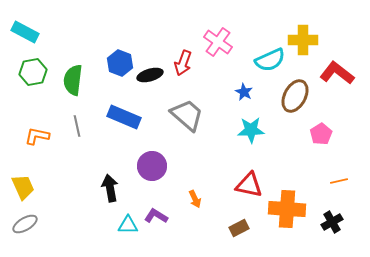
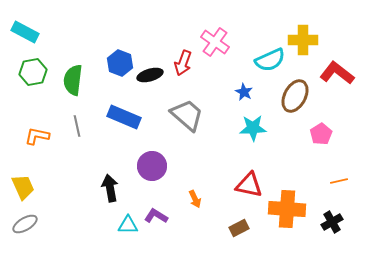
pink cross: moved 3 px left
cyan star: moved 2 px right, 2 px up
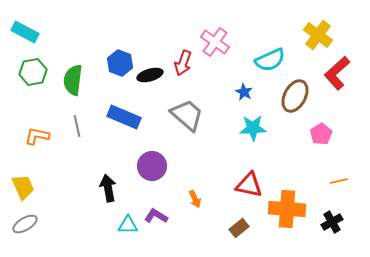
yellow cross: moved 15 px right, 5 px up; rotated 36 degrees clockwise
red L-shape: rotated 80 degrees counterclockwise
black arrow: moved 2 px left
brown rectangle: rotated 12 degrees counterclockwise
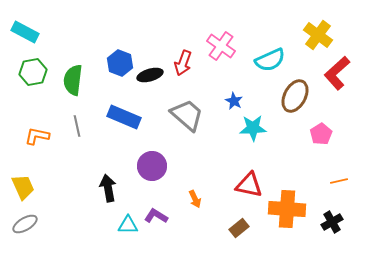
pink cross: moved 6 px right, 4 px down
blue star: moved 10 px left, 9 px down
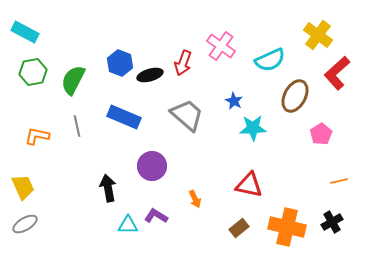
green semicircle: rotated 20 degrees clockwise
orange cross: moved 18 px down; rotated 9 degrees clockwise
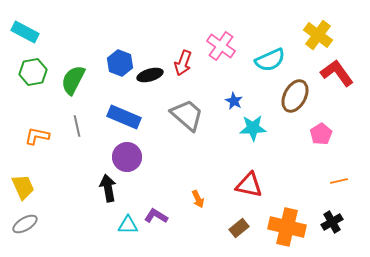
red L-shape: rotated 96 degrees clockwise
purple circle: moved 25 px left, 9 px up
orange arrow: moved 3 px right
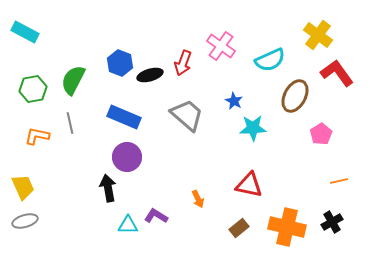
green hexagon: moved 17 px down
gray line: moved 7 px left, 3 px up
gray ellipse: moved 3 px up; rotated 15 degrees clockwise
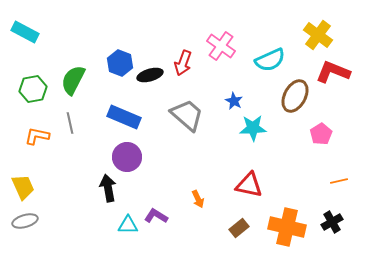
red L-shape: moved 4 px left, 1 px up; rotated 32 degrees counterclockwise
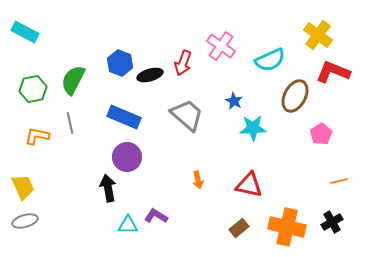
orange arrow: moved 19 px up; rotated 12 degrees clockwise
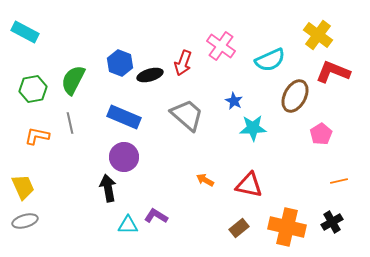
purple circle: moved 3 px left
orange arrow: moved 7 px right; rotated 132 degrees clockwise
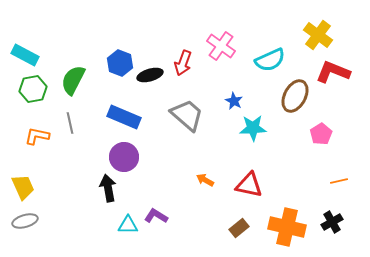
cyan rectangle: moved 23 px down
